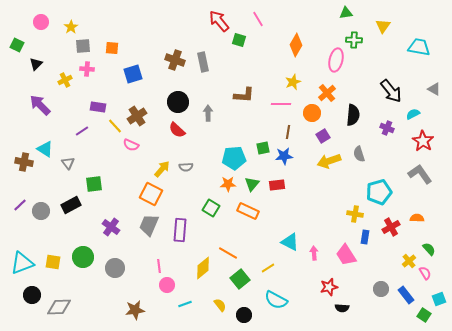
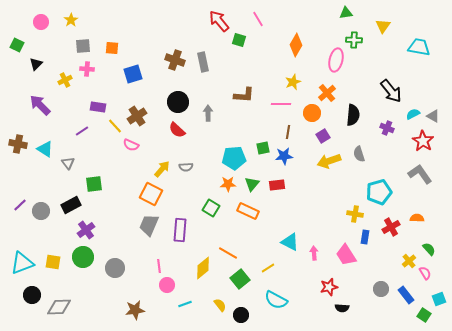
yellow star at (71, 27): moved 7 px up
gray triangle at (434, 89): moved 1 px left, 27 px down
brown cross at (24, 162): moved 6 px left, 18 px up
purple cross at (111, 227): moved 25 px left, 3 px down; rotated 18 degrees clockwise
black circle at (244, 315): moved 3 px left
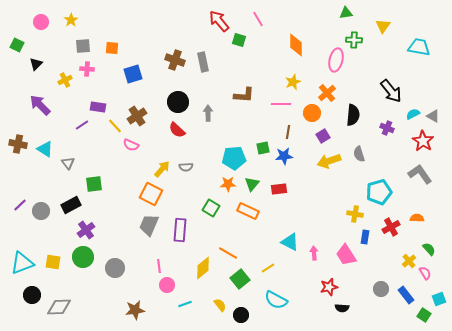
orange diamond at (296, 45): rotated 30 degrees counterclockwise
purple line at (82, 131): moved 6 px up
red rectangle at (277, 185): moved 2 px right, 4 px down
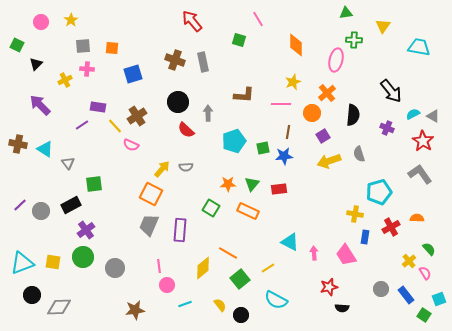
red arrow at (219, 21): moved 27 px left
red semicircle at (177, 130): moved 9 px right
cyan pentagon at (234, 158): moved 17 px up; rotated 15 degrees counterclockwise
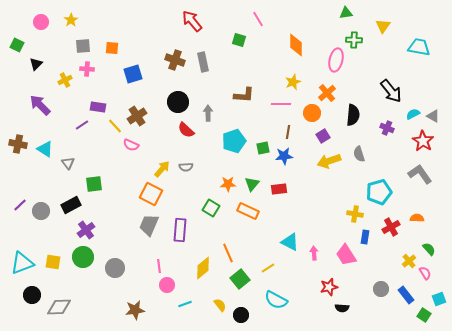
orange line at (228, 253): rotated 36 degrees clockwise
